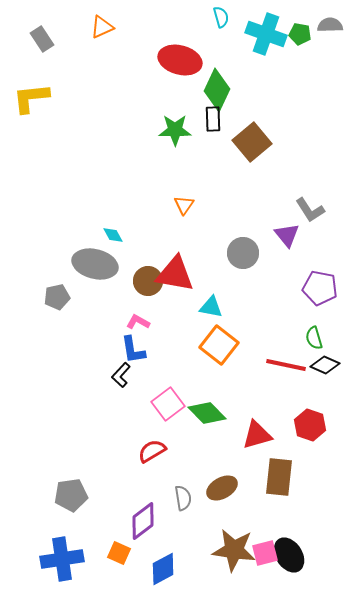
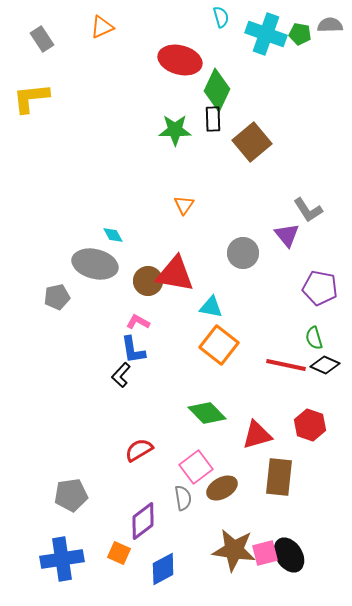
gray L-shape at (310, 210): moved 2 px left
pink square at (168, 404): moved 28 px right, 63 px down
red semicircle at (152, 451): moved 13 px left, 1 px up
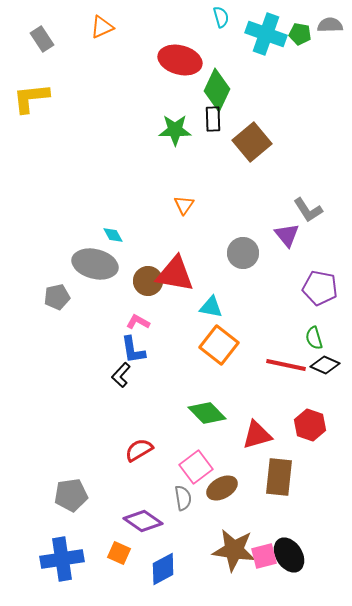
purple diamond at (143, 521): rotated 72 degrees clockwise
pink square at (265, 553): moved 1 px left, 3 px down
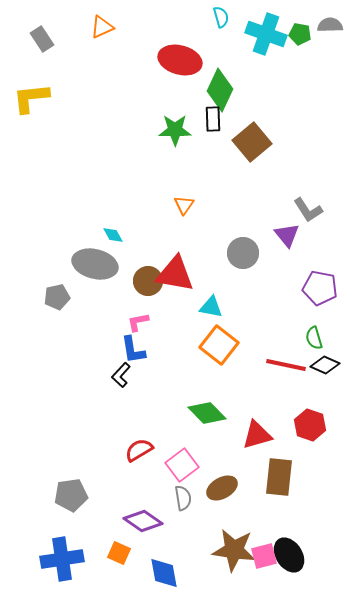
green diamond at (217, 90): moved 3 px right
pink L-shape at (138, 322): rotated 40 degrees counterclockwise
pink square at (196, 467): moved 14 px left, 2 px up
blue diamond at (163, 569): moved 1 px right, 4 px down; rotated 72 degrees counterclockwise
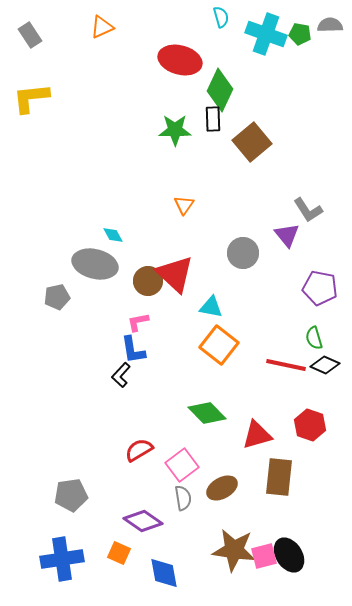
gray rectangle at (42, 39): moved 12 px left, 4 px up
red triangle at (175, 274): rotated 33 degrees clockwise
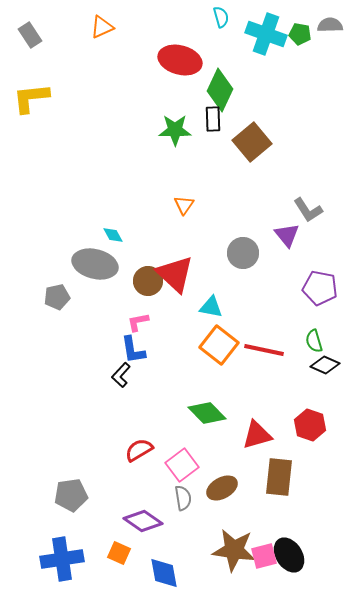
green semicircle at (314, 338): moved 3 px down
red line at (286, 365): moved 22 px left, 15 px up
